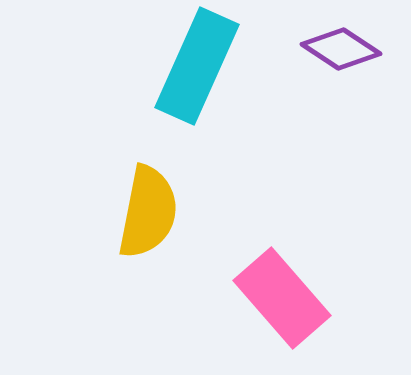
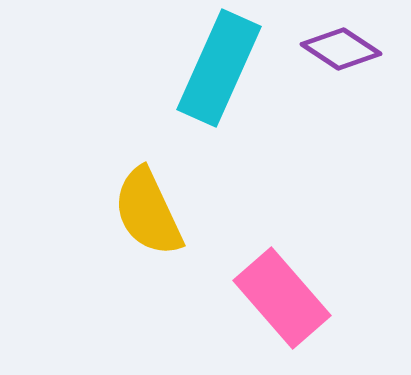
cyan rectangle: moved 22 px right, 2 px down
yellow semicircle: rotated 144 degrees clockwise
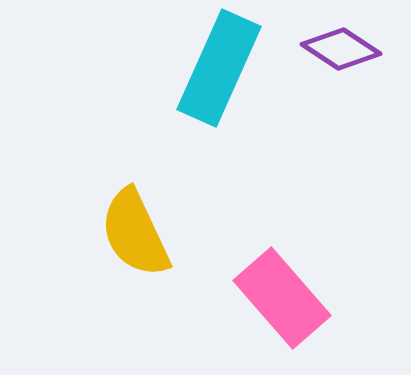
yellow semicircle: moved 13 px left, 21 px down
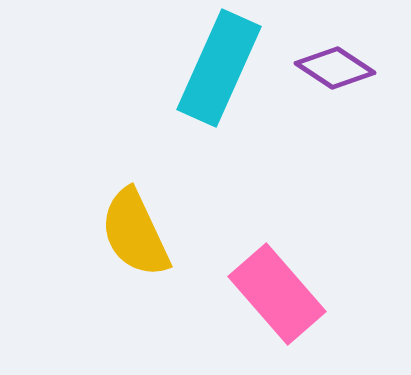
purple diamond: moved 6 px left, 19 px down
pink rectangle: moved 5 px left, 4 px up
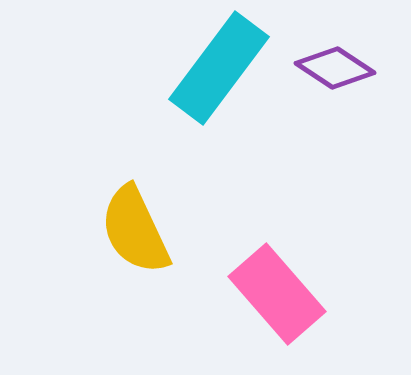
cyan rectangle: rotated 13 degrees clockwise
yellow semicircle: moved 3 px up
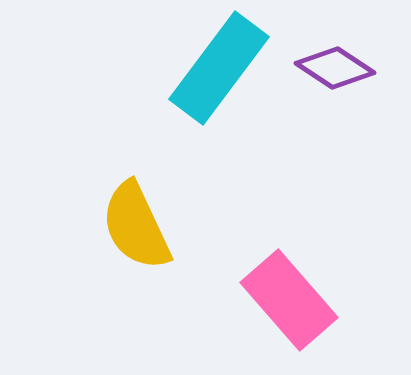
yellow semicircle: moved 1 px right, 4 px up
pink rectangle: moved 12 px right, 6 px down
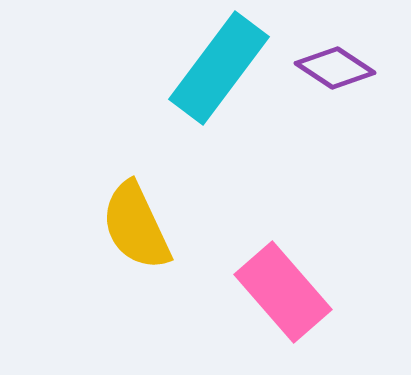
pink rectangle: moved 6 px left, 8 px up
